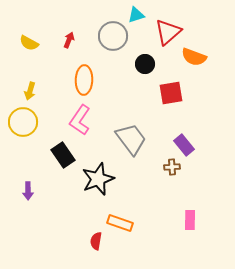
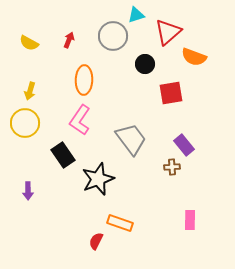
yellow circle: moved 2 px right, 1 px down
red semicircle: rotated 18 degrees clockwise
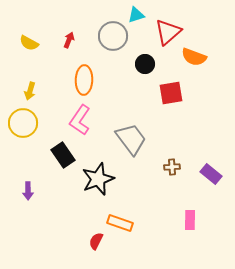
yellow circle: moved 2 px left
purple rectangle: moved 27 px right, 29 px down; rotated 10 degrees counterclockwise
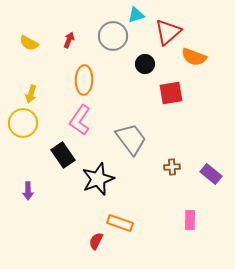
yellow arrow: moved 1 px right, 3 px down
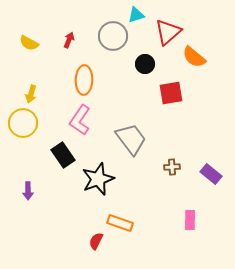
orange semicircle: rotated 20 degrees clockwise
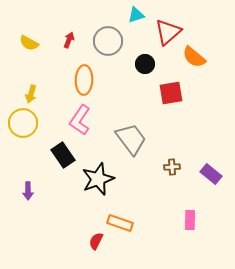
gray circle: moved 5 px left, 5 px down
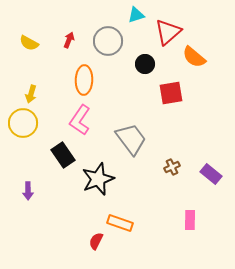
brown cross: rotated 21 degrees counterclockwise
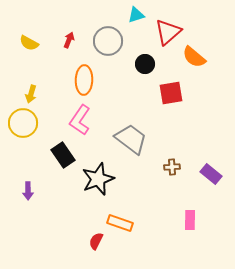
gray trapezoid: rotated 16 degrees counterclockwise
brown cross: rotated 21 degrees clockwise
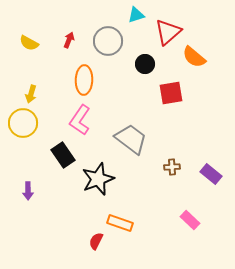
pink rectangle: rotated 48 degrees counterclockwise
